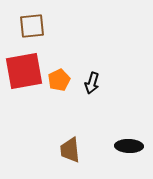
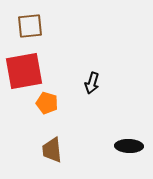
brown square: moved 2 px left
orange pentagon: moved 12 px left, 23 px down; rotated 30 degrees counterclockwise
brown trapezoid: moved 18 px left
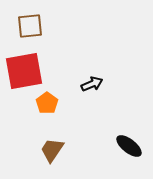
black arrow: moved 1 px down; rotated 130 degrees counterclockwise
orange pentagon: rotated 20 degrees clockwise
black ellipse: rotated 36 degrees clockwise
brown trapezoid: rotated 40 degrees clockwise
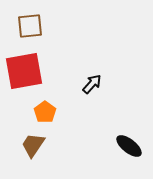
black arrow: rotated 25 degrees counterclockwise
orange pentagon: moved 2 px left, 9 px down
brown trapezoid: moved 19 px left, 5 px up
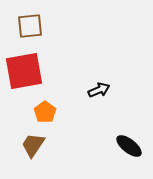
black arrow: moved 7 px right, 6 px down; rotated 25 degrees clockwise
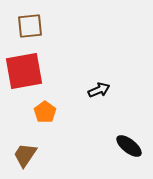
brown trapezoid: moved 8 px left, 10 px down
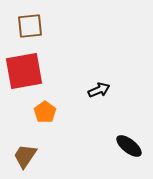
brown trapezoid: moved 1 px down
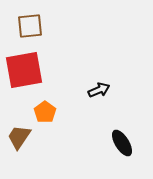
red square: moved 1 px up
black ellipse: moved 7 px left, 3 px up; rotated 20 degrees clockwise
brown trapezoid: moved 6 px left, 19 px up
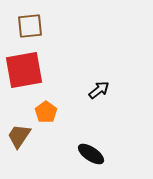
black arrow: rotated 15 degrees counterclockwise
orange pentagon: moved 1 px right
brown trapezoid: moved 1 px up
black ellipse: moved 31 px left, 11 px down; rotated 24 degrees counterclockwise
